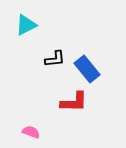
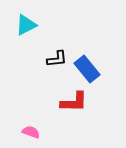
black L-shape: moved 2 px right
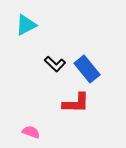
black L-shape: moved 2 px left, 5 px down; rotated 50 degrees clockwise
red L-shape: moved 2 px right, 1 px down
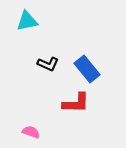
cyan triangle: moved 1 px right, 4 px up; rotated 15 degrees clockwise
black L-shape: moved 7 px left; rotated 20 degrees counterclockwise
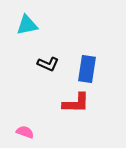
cyan triangle: moved 4 px down
blue rectangle: rotated 48 degrees clockwise
pink semicircle: moved 6 px left
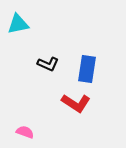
cyan triangle: moved 9 px left, 1 px up
red L-shape: rotated 32 degrees clockwise
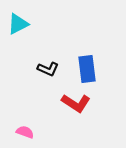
cyan triangle: rotated 15 degrees counterclockwise
black L-shape: moved 5 px down
blue rectangle: rotated 16 degrees counterclockwise
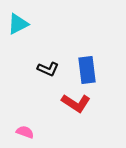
blue rectangle: moved 1 px down
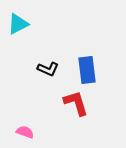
red L-shape: rotated 140 degrees counterclockwise
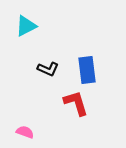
cyan triangle: moved 8 px right, 2 px down
